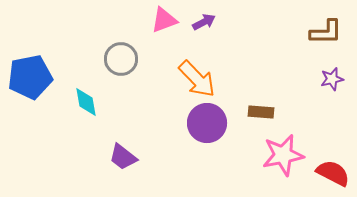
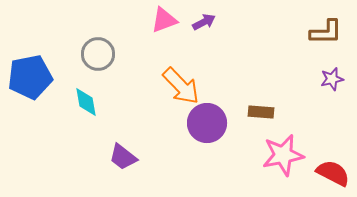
gray circle: moved 23 px left, 5 px up
orange arrow: moved 16 px left, 7 px down
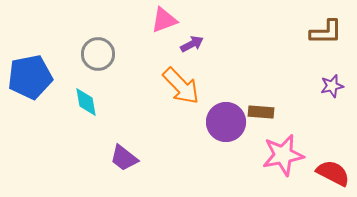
purple arrow: moved 12 px left, 22 px down
purple star: moved 7 px down
purple circle: moved 19 px right, 1 px up
purple trapezoid: moved 1 px right, 1 px down
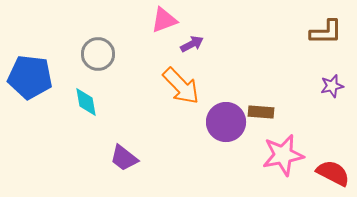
blue pentagon: rotated 18 degrees clockwise
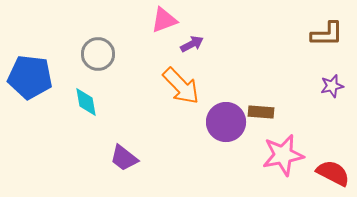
brown L-shape: moved 1 px right, 2 px down
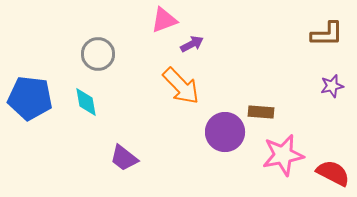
blue pentagon: moved 21 px down
purple circle: moved 1 px left, 10 px down
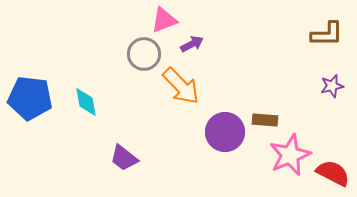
gray circle: moved 46 px right
brown rectangle: moved 4 px right, 8 px down
pink star: moved 7 px right; rotated 12 degrees counterclockwise
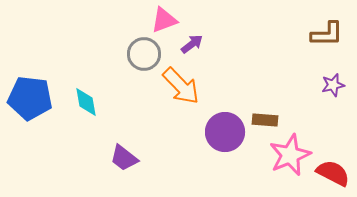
purple arrow: rotated 10 degrees counterclockwise
purple star: moved 1 px right, 1 px up
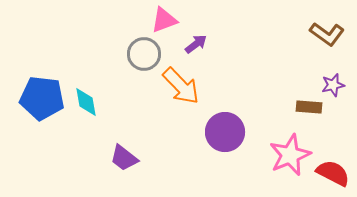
brown L-shape: rotated 36 degrees clockwise
purple arrow: moved 4 px right
blue pentagon: moved 12 px right
brown rectangle: moved 44 px right, 13 px up
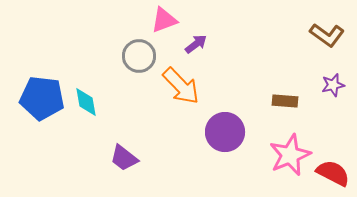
brown L-shape: moved 1 px down
gray circle: moved 5 px left, 2 px down
brown rectangle: moved 24 px left, 6 px up
